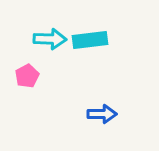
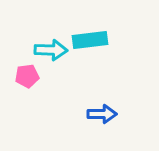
cyan arrow: moved 1 px right, 11 px down
pink pentagon: rotated 20 degrees clockwise
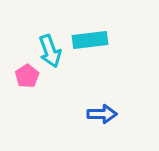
cyan arrow: moved 1 px left, 1 px down; rotated 68 degrees clockwise
pink pentagon: rotated 25 degrees counterclockwise
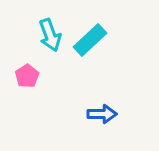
cyan rectangle: rotated 36 degrees counterclockwise
cyan arrow: moved 16 px up
